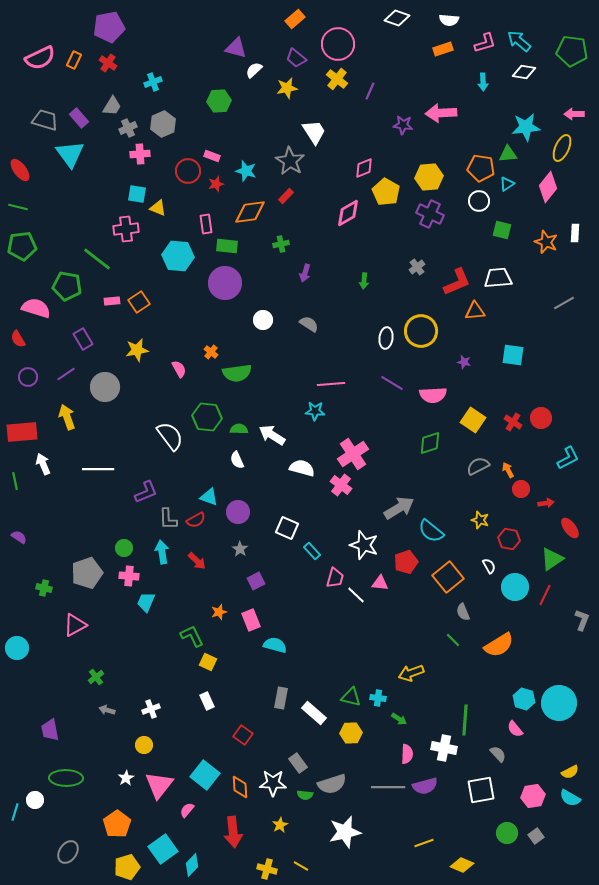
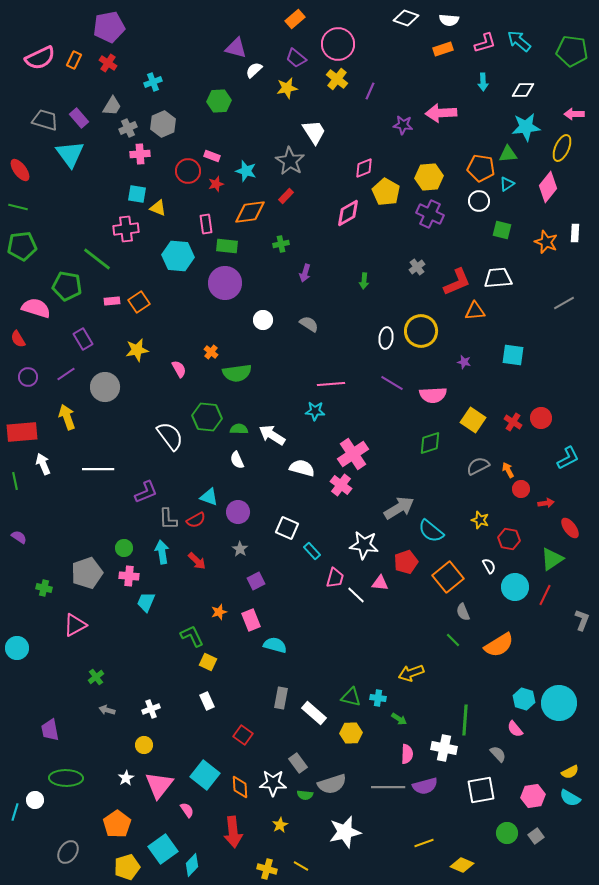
white diamond at (397, 18): moved 9 px right
white diamond at (524, 72): moved 1 px left, 18 px down; rotated 10 degrees counterclockwise
white star at (364, 545): rotated 12 degrees counterclockwise
pink semicircle at (187, 810): rotated 105 degrees clockwise
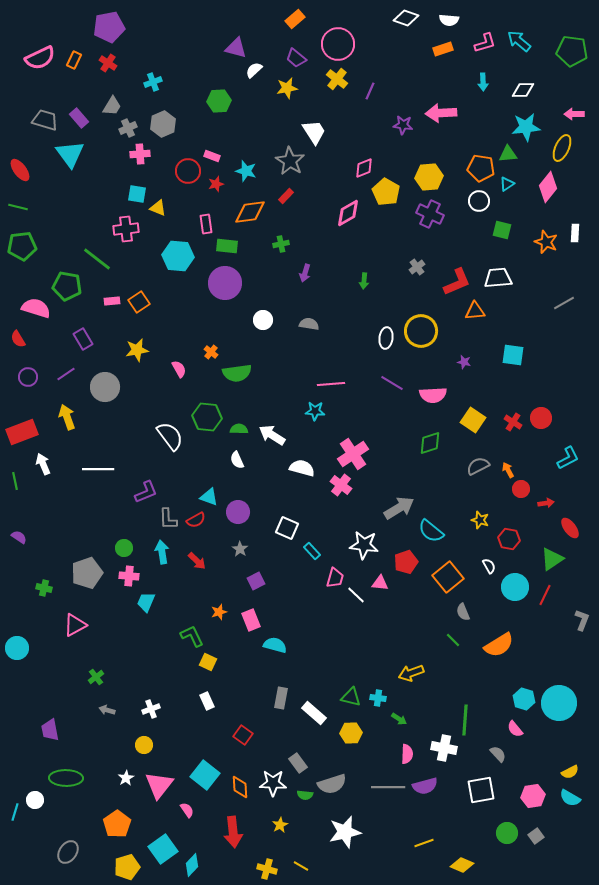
gray semicircle at (309, 324): rotated 24 degrees counterclockwise
red rectangle at (22, 432): rotated 16 degrees counterclockwise
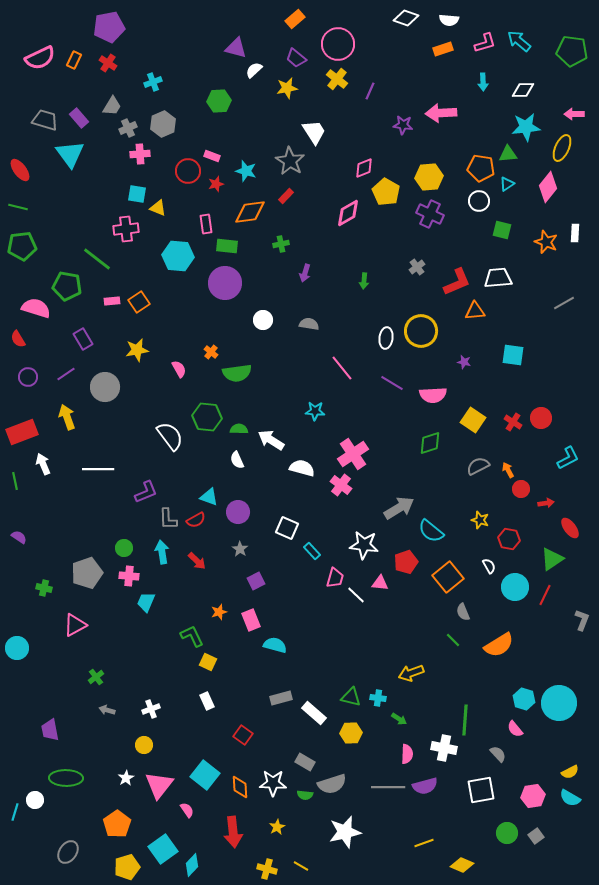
pink line at (331, 384): moved 11 px right, 16 px up; rotated 56 degrees clockwise
white arrow at (272, 435): moved 1 px left, 5 px down
gray rectangle at (281, 698): rotated 65 degrees clockwise
gray rectangle at (298, 763): moved 7 px right, 1 px up; rotated 24 degrees counterclockwise
yellow star at (280, 825): moved 3 px left, 2 px down
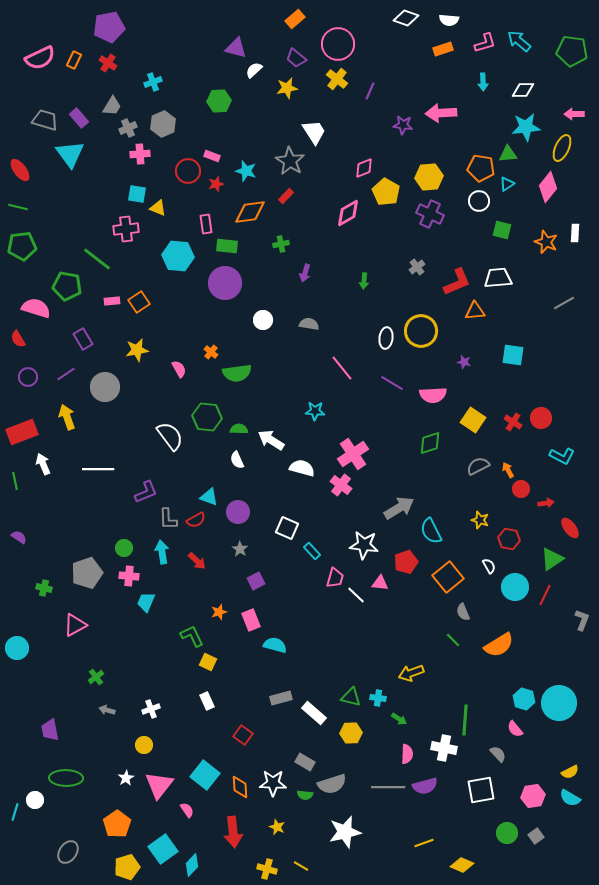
cyan L-shape at (568, 458): moved 6 px left, 2 px up; rotated 55 degrees clockwise
cyan semicircle at (431, 531): rotated 24 degrees clockwise
yellow star at (277, 827): rotated 21 degrees counterclockwise
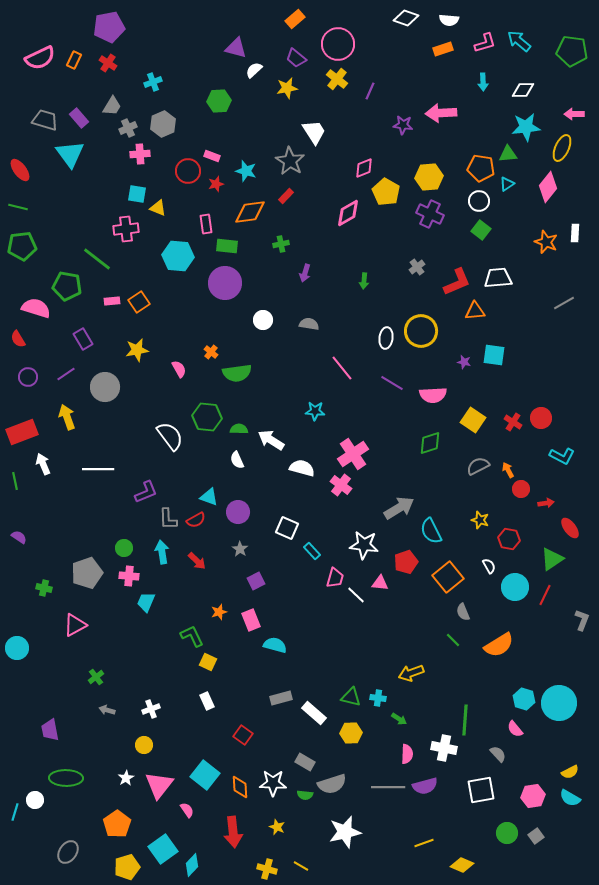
green square at (502, 230): moved 21 px left; rotated 24 degrees clockwise
cyan square at (513, 355): moved 19 px left
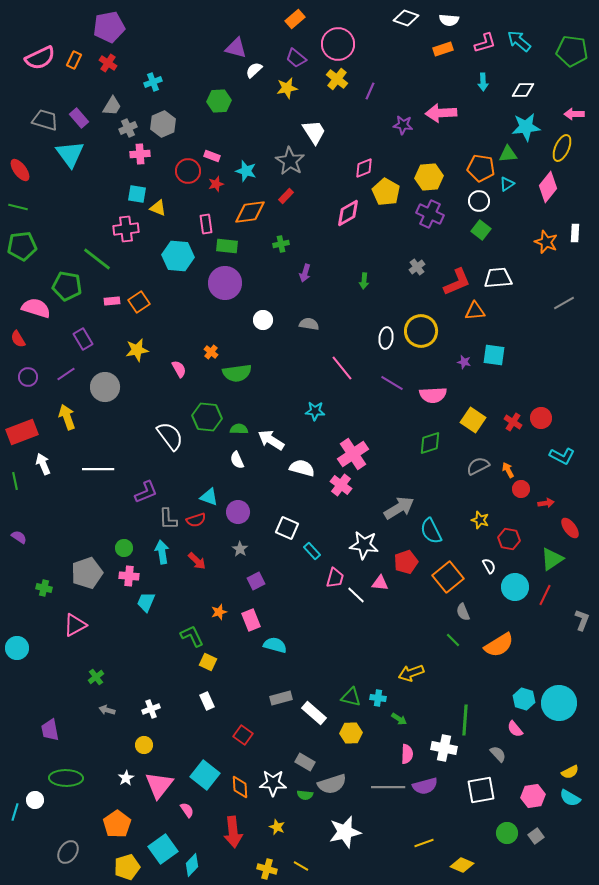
red semicircle at (196, 520): rotated 12 degrees clockwise
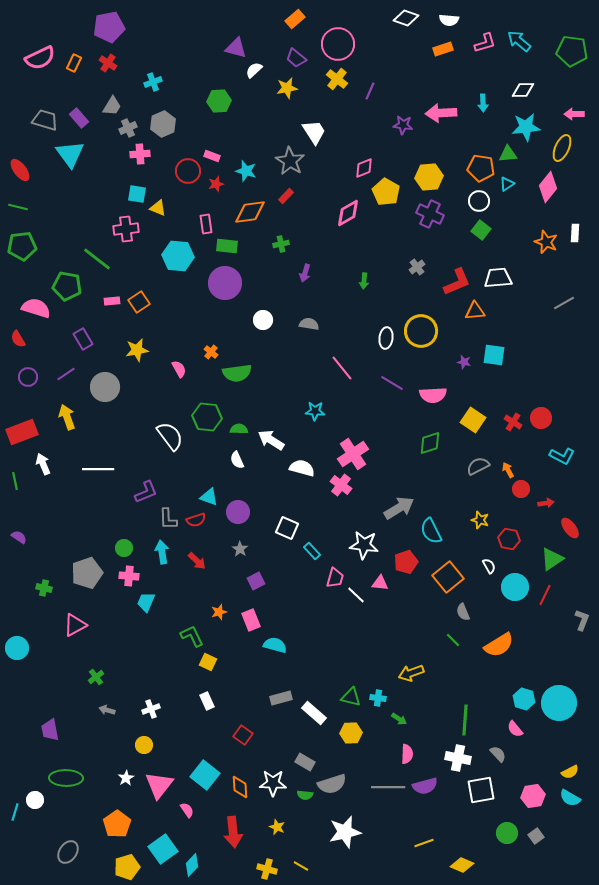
orange rectangle at (74, 60): moved 3 px down
cyan arrow at (483, 82): moved 21 px down
white cross at (444, 748): moved 14 px right, 10 px down
